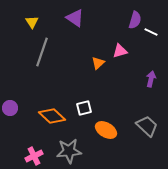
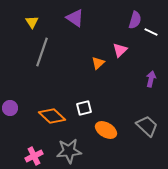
pink triangle: moved 1 px up; rotated 28 degrees counterclockwise
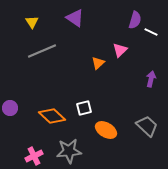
gray line: moved 1 px up; rotated 48 degrees clockwise
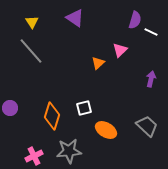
gray line: moved 11 px left; rotated 72 degrees clockwise
orange diamond: rotated 64 degrees clockwise
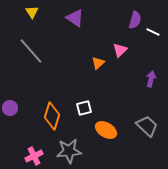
yellow triangle: moved 10 px up
white line: moved 2 px right
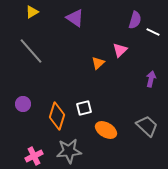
yellow triangle: rotated 32 degrees clockwise
purple circle: moved 13 px right, 4 px up
orange diamond: moved 5 px right
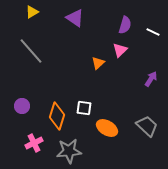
purple semicircle: moved 10 px left, 5 px down
purple arrow: rotated 21 degrees clockwise
purple circle: moved 1 px left, 2 px down
white square: rotated 21 degrees clockwise
orange ellipse: moved 1 px right, 2 px up
pink cross: moved 13 px up
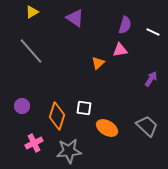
pink triangle: rotated 35 degrees clockwise
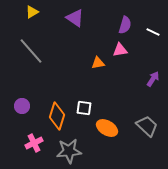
orange triangle: rotated 32 degrees clockwise
purple arrow: moved 2 px right
